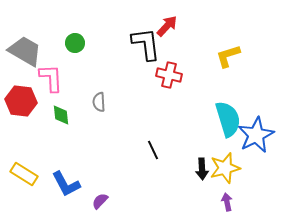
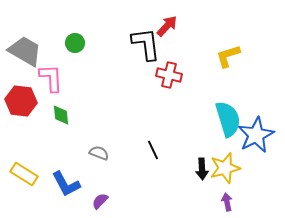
gray semicircle: moved 51 px down; rotated 114 degrees clockwise
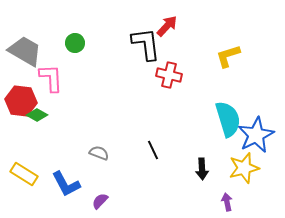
green diamond: moved 24 px left; rotated 55 degrees counterclockwise
yellow star: moved 19 px right
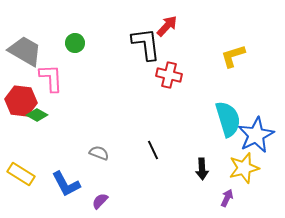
yellow L-shape: moved 5 px right
yellow rectangle: moved 3 px left
purple arrow: moved 4 px up; rotated 36 degrees clockwise
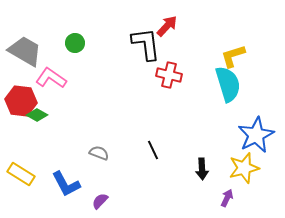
pink L-shape: rotated 52 degrees counterclockwise
cyan semicircle: moved 35 px up
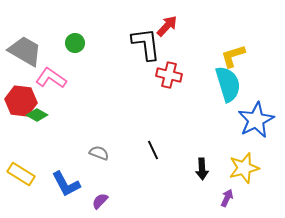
blue star: moved 15 px up
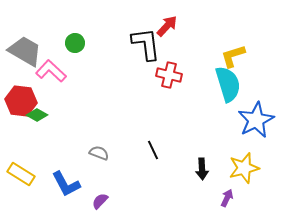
pink L-shape: moved 7 px up; rotated 8 degrees clockwise
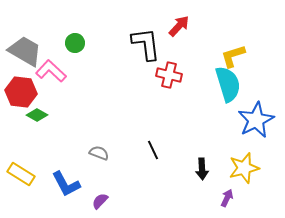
red arrow: moved 12 px right
red hexagon: moved 9 px up
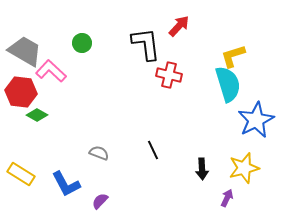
green circle: moved 7 px right
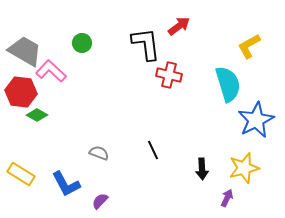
red arrow: rotated 10 degrees clockwise
yellow L-shape: moved 16 px right, 10 px up; rotated 12 degrees counterclockwise
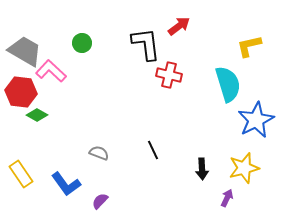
yellow L-shape: rotated 16 degrees clockwise
yellow rectangle: rotated 24 degrees clockwise
blue L-shape: rotated 8 degrees counterclockwise
